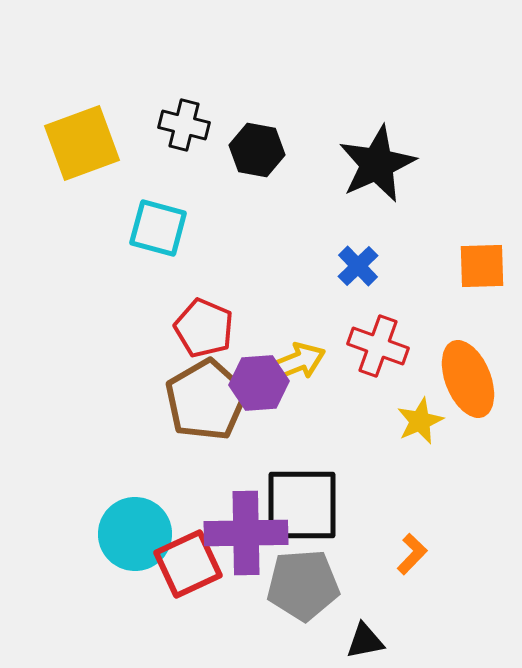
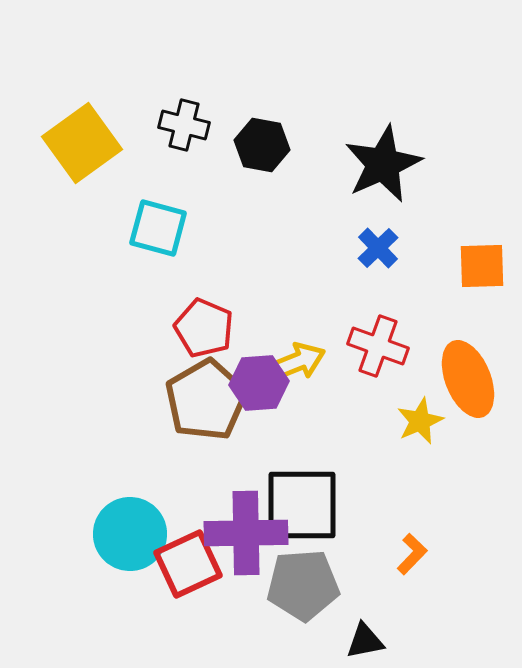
yellow square: rotated 16 degrees counterclockwise
black hexagon: moved 5 px right, 5 px up
black star: moved 6 px right
blue cross: moved 20 px right, 18 px up
cyan circle: moved 5 px left
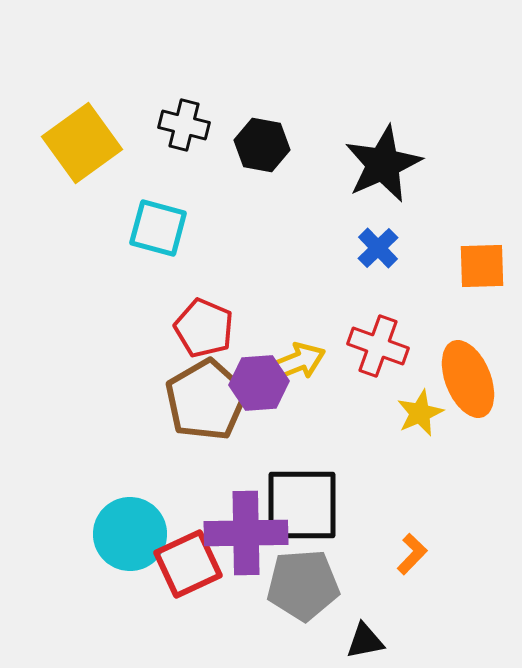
yellow star: moved 8 px up
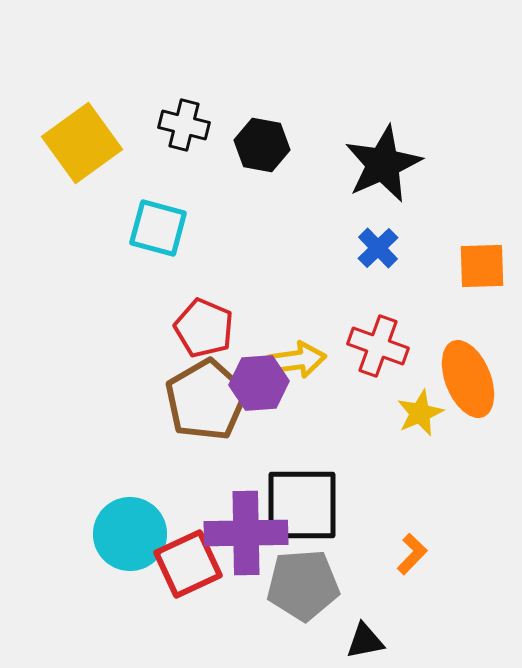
yellow arrow: moved 2 px up; rotated 14 degrees clockwise
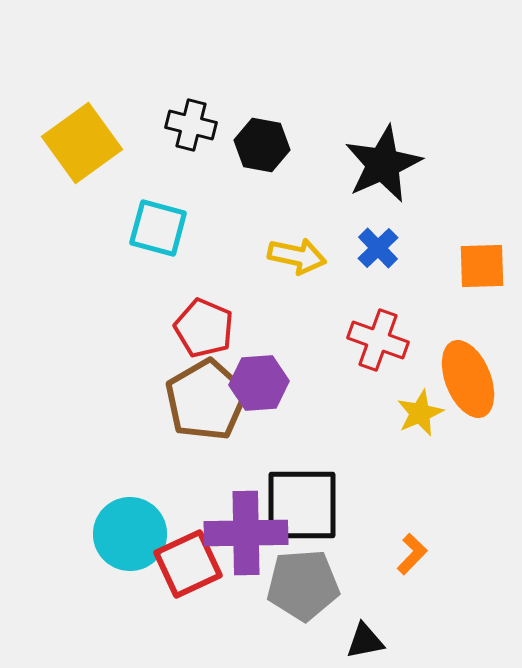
black cross: moved 7 px right
red cross: moved 6 px up
yellow arrow: moved 104 px up; rotated 20 degrees clockwise
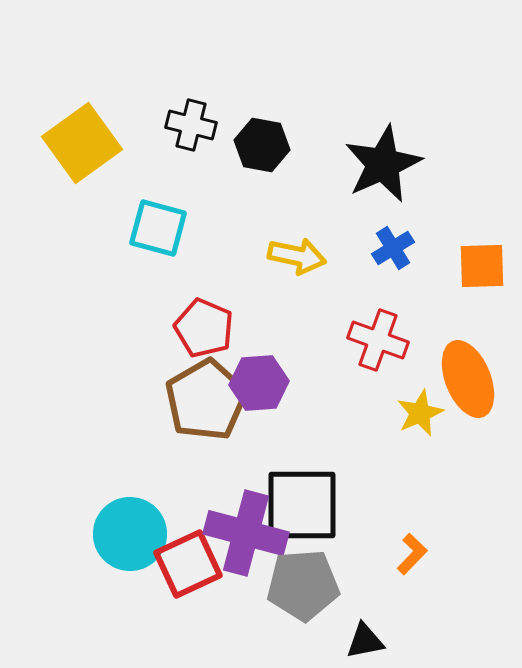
blue cross: moved 15 px right; rotated 12 degrees clockwise
purple cross: rotated 16 degrees clockwise
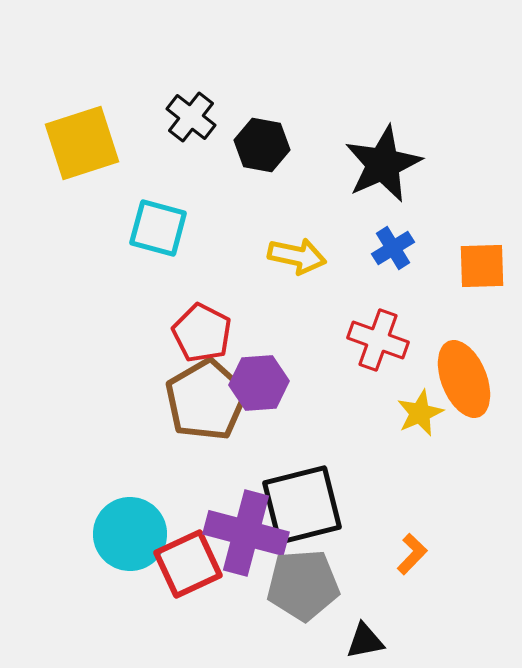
black cross: moved 8 px up; rotated 24 degrees clockwise
yellow square: rotated 18 degrees clockwise
red pentagon: moved 2 px left, 5 px down; rotated 4 degrees clockwise
orange ellipse: moved 4 px left
black square: rotated 14 degrees counterclockwise
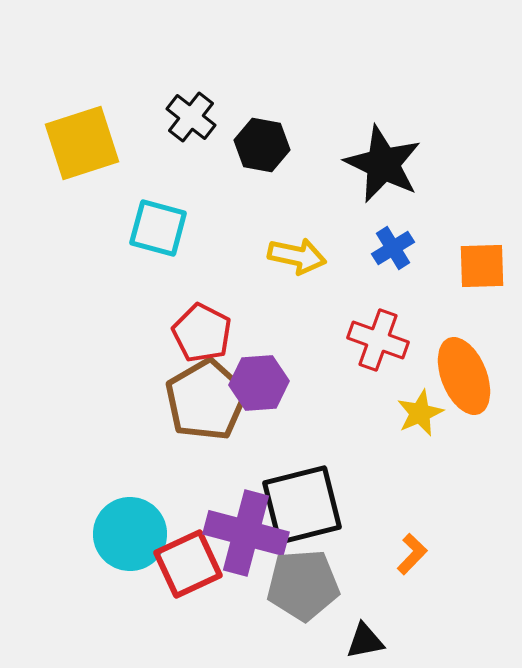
black star: rotated 22 degrees counterclockwise
orange ellipse: moved 3 px up
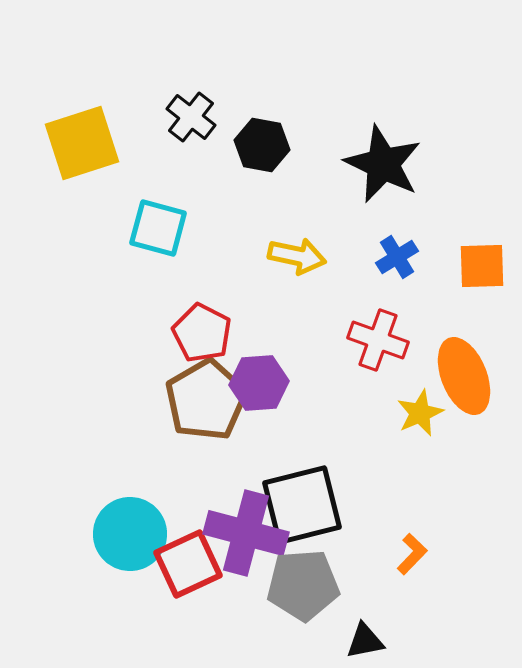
blue cross: moved 4 px right, 9 px down
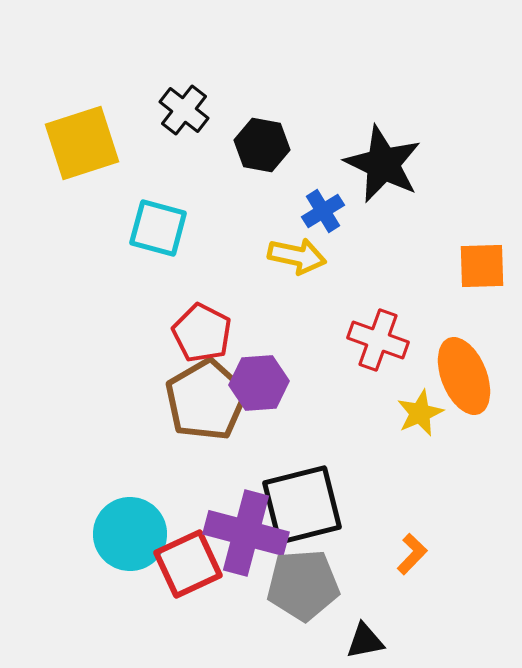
black cross: moved 7 px left, 7 px up
blue cross: moved 74 px left, 46 px up
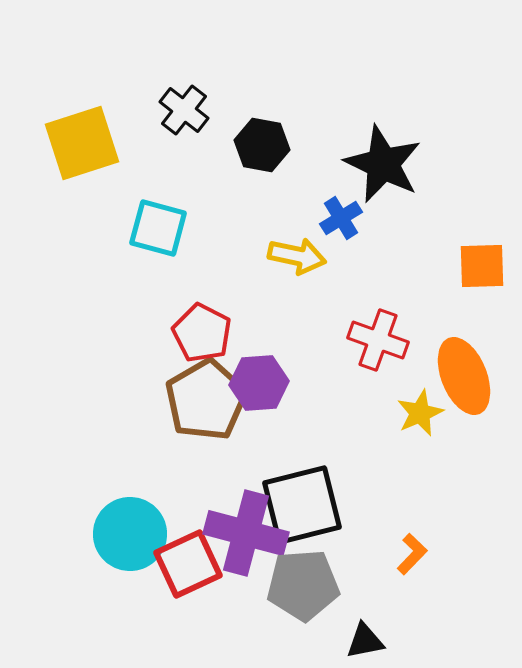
blue cross: moved 18 px right, 7 px down
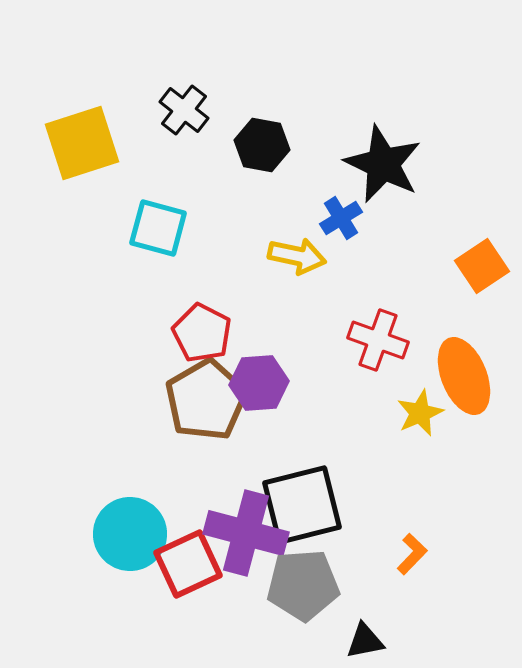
orange square: rotated 32 degrees counterclockwise
